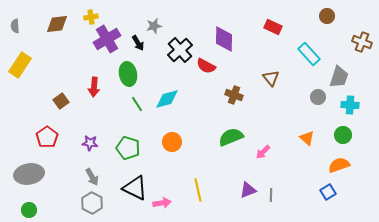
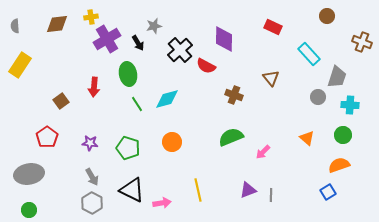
gray trapezoid at (339, 77): moved 2 px left
black triangle at (135, 188): moved 3 px left, 2 px down
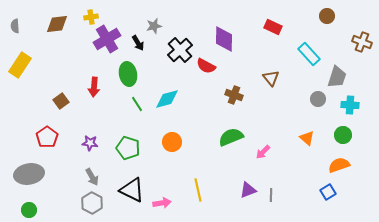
gray circle at (318, 97): moved 2 px down
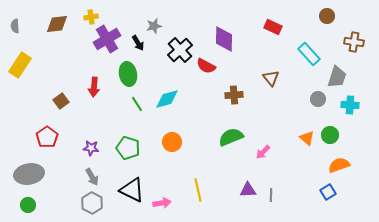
brown cross at (362, 42): moved 8 px left; rotated 12 degrees counterclockwise
brown cross at (234, 95): rotated 24 degrees counterclockwise
green circle at (343, 135): moved 13 px left
purple star at (90, 143): moved 1 px right, 5 px down
purple triangle at (248, 190): rotated 18 degrees clockwise
green circle at (29, 210): moved 1 px left, 5 px up
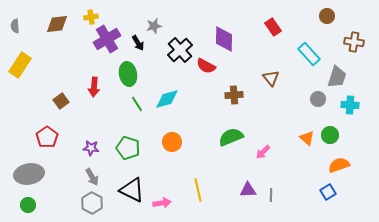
red rectangle at (273, 27): rotated 30 degrees clockwise
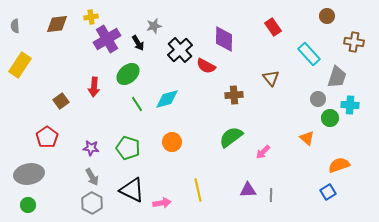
green ellipse at (128, 74): rotated 60 degrees clockwise
green circle at (330, 135): moved 17 px up
green semicircle at (231, 137): rotated 15 degrees counterclockwise
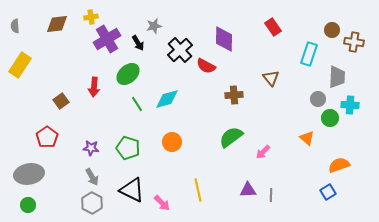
brown circle at (327, 16): moved 5 px right, 14 px down
cyan rectangle at (309, 54): rotated 60 degrees clockwise
gray trapezoid at (337, 77): rotated 15 degrees counterclockwise
pink arrow at (162, 203): rotated 54 degrees clockwise
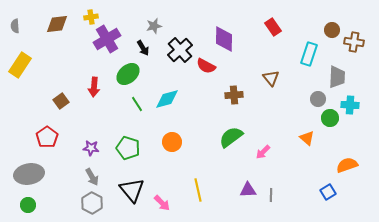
black arrow at (138, 43): moved 5 px right, 5 px down
orange semicircle at (339, 165): moved 8 px right
black triangle at (132, 190): rotated 24 degrees clockwise
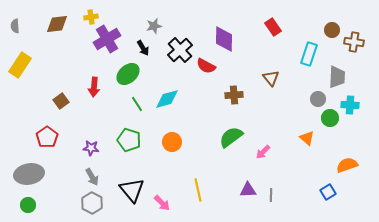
green pentagon at (128, 148): moved 1 px right, 8 px up
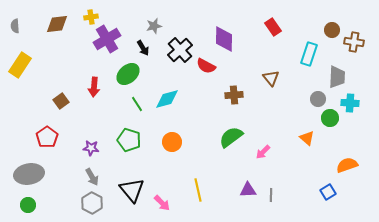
cyan cross at (350, 105): moved 2 px up
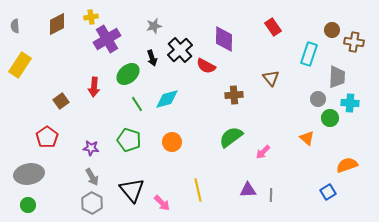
brown diamond at (57, 24): rotated 20 degrees counterclockwise
black arrow at (143, 48): moved 9 px right, 10 px down; rotated 14 degrees clockwise
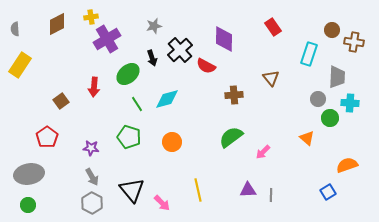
gray semicircle at (15, 26): moved 3 px down
green pentagon at (129, 140): moved 3 px up
